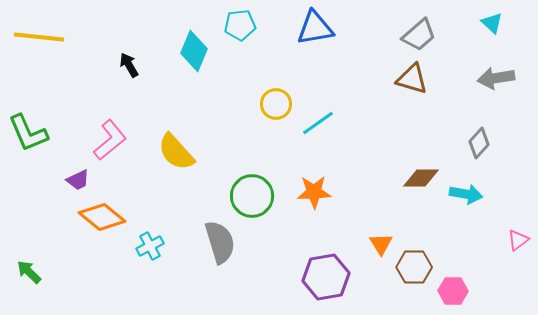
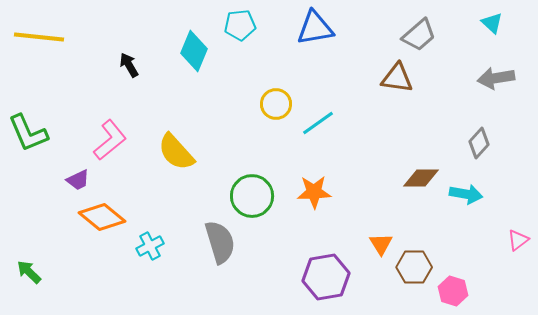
brown triangle: moved 15 px left, 1 px up; rotated 8 degrees counterclockwise
pink hexagon: rotated 16 degrees clockwise
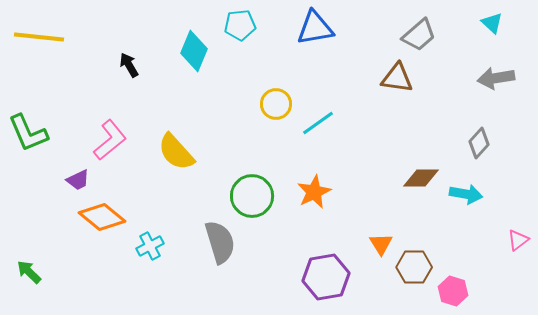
orange star: rotated 24 degrees counterclockwise
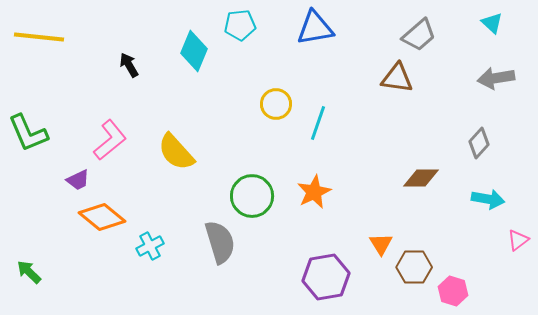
cyan line: rotated 36 degrees counterclockwise
cyan arrow: moved 22 px right, 5 px down
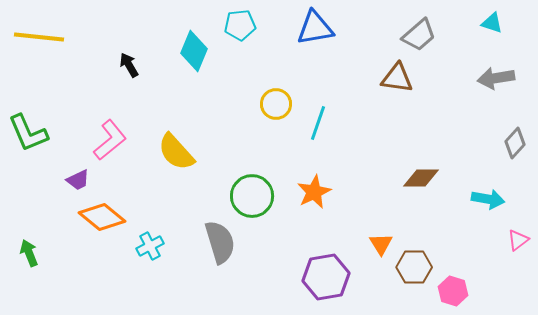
cyan triangle: rotated 25 degrees counterclockwise
gray diamond: moved 36 px right
green arrow: moved 19 px up; rotated 24 degrees clockwise
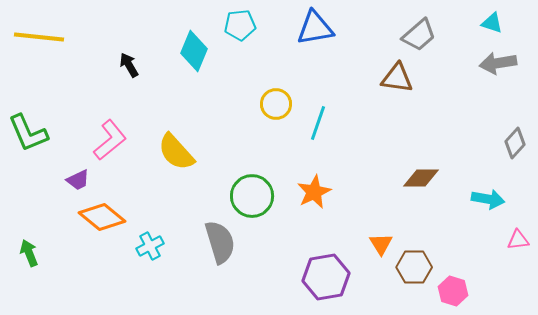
gray arrow: moved 2 px right, 15 px up
pink triangle: rotated 30 degrees clockwise
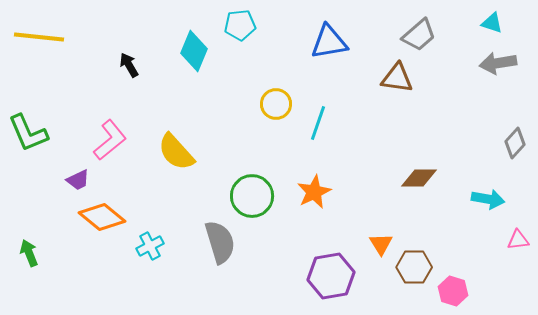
blue triangle: moved 14 px right, 14 px down
brown diamond: moved 2 px left
purple hexagon: moved 5 px right, 1 px up
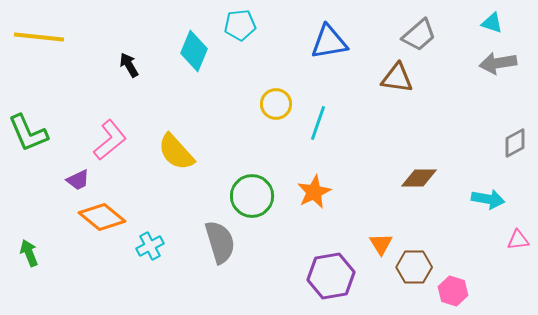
gray diamond: rotated 20 degrees clockwise
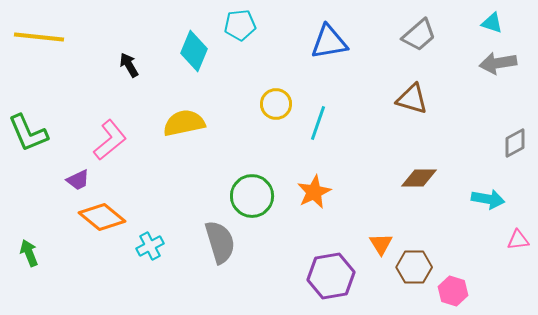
brown triangle: moved 15 px right, 21 px down; rotated 8 degrees clockwise
yellow semicircle: moved 8 px right, 29 px up; rotated 120 degrees clockwise
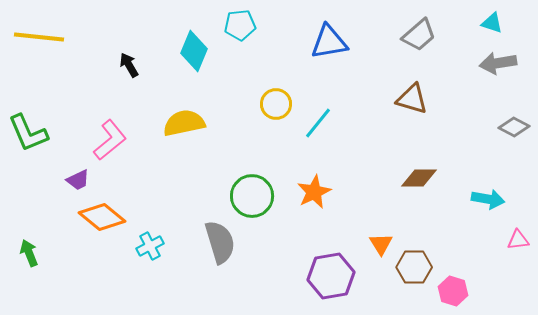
cyan line: rotated 20 degrees clockwise
gray diamond: moved 1 px left, 16 px up; rotated 56 degrees clockwise
